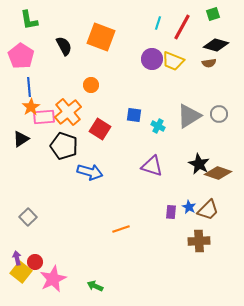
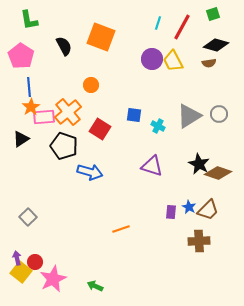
yellow trapezoid: rotated 40 degrees clockwise
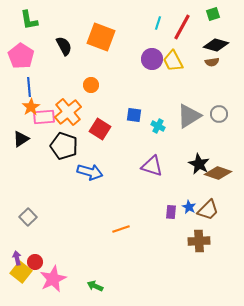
brown semicircle: moved 3 px right, 1 px up
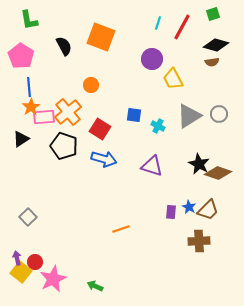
yellow trapezoid: moved 18 px down
blue arrow: moved 14 px right, 13 px up
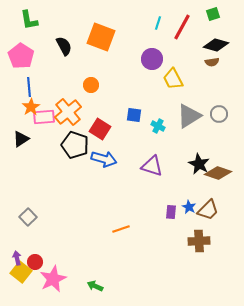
black pentagon: moved 11 px right, 1 px up
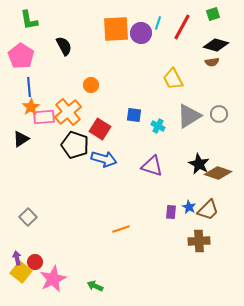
orange square: moved 15 px right, 8 px up; rotated 24 degrees counterclockwise
purple circle: moved 11 px left, 26 px up
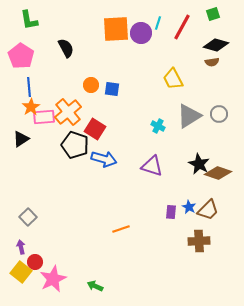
black semicircle: moved 2 px right, 2 px down
blue square: moved 22 px left, 26 px up
red square: moved 5 px left
purple arrow: moved 4 px right, 11 px up
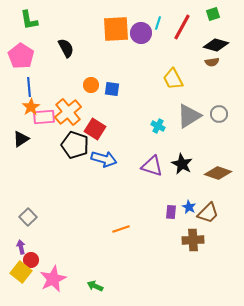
black star: moved 17 px left
brown trapezoid: moved 3 px down
brown cross: moved 6 px left, 1 px up
red circle: moved 4 px left, 2 px up
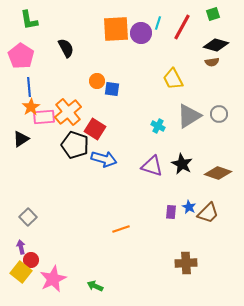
orange circle: moved 6 px right, 4 px up
brown cross: moved 7 px left, 23 px down
